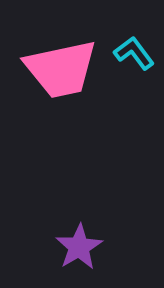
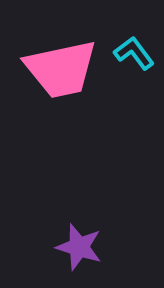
purple star: rotated 24 degrees counterclockwise
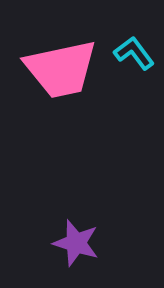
purple star: moved 3 px left, 4 px up
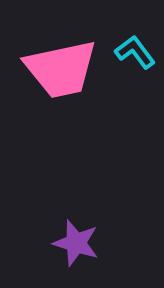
cyan L-shape: moved 1 px right, 1 px up
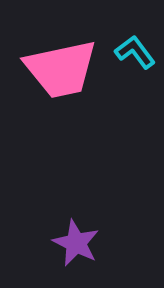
purple star: rotated 9 degrees clockwise
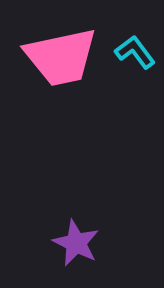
pink trapezoid: moved 12 px up
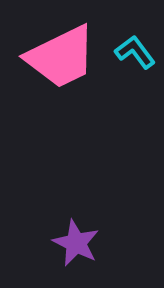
pink trapezoid: rotated 14 degrees counterclockwise
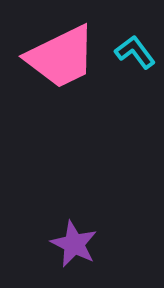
purple star: moved 2 px left, 1 px down
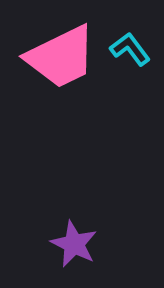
cyan L-shape: moved 5 px left, 3 px up
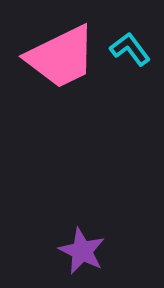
purple star: moved 8 px right, 7 px down
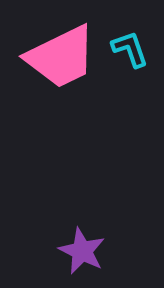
cyan L-shape: rotated 18 degrees clockwise
